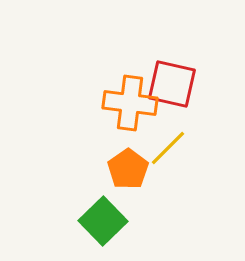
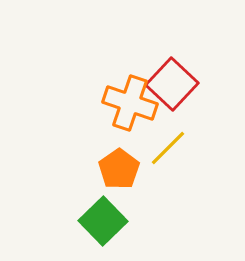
red square: rotated 30 degrees clockwise
orange cross: rotated 12 degrees clockwise
orange pentagon: moved 9 px left
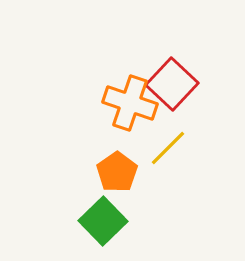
orange pentagon: moved 2 px left, 3 px down
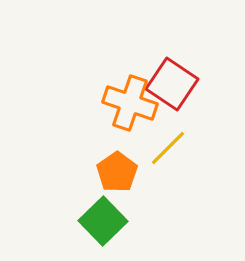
red square: rotated 9 degrees counterclockwise
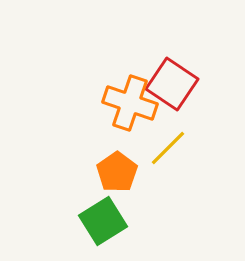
green square: rotated 12 degrees clockwise
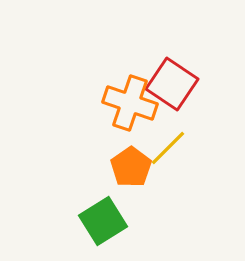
orange pentagon: moved 14 px right, 5 px up
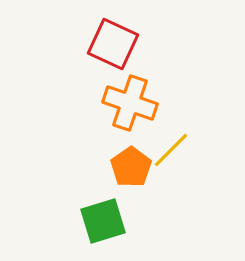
red square: moved 59 px left, 40 px up; rotated 9 degrees counterclockwise
yellow line: moved 3 px right, 2 px down
green square: rotated 15 degrees clockwise
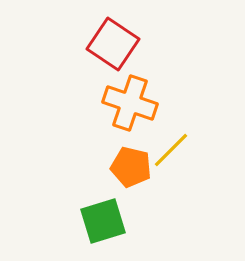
red square: rotated 9 degrees clockwise
orange pentagon: rotated 24 degrees counterclockwise
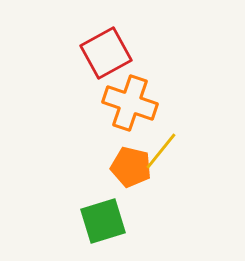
red square: moved 7 px left, 9 px down; rotated 27 degrees clockwise
yellow line: moved 10 px left, 1 px down; rotated 6 degrees counterclockwise
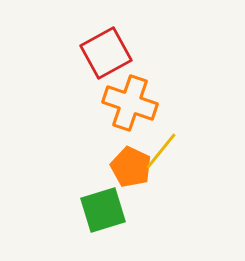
orange pentagon: rotated 12 degrees clockwise
green square: moved 11 px up
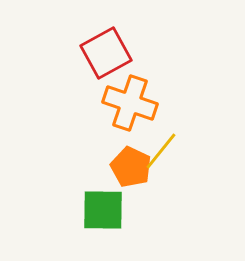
green square: rotated 18 degrees clockwise
